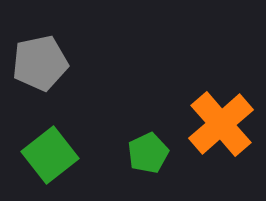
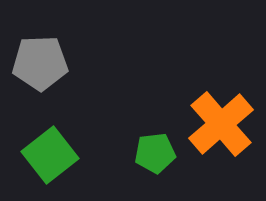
gray pentagon: rotated 10 degrees clockwise
green pentagon: moved 7 px right; rotated 18 degrees clockwise
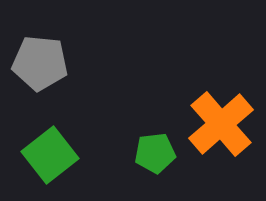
gray pentagon: rotated 8 degrees clockwise
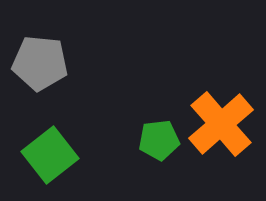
green pentagon: moved 4 px right, 13 px up
